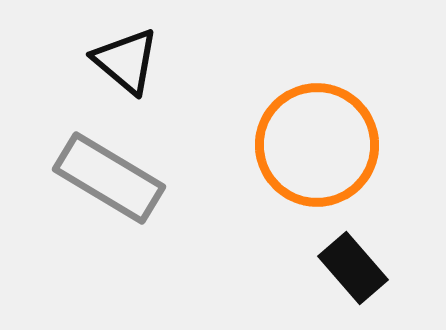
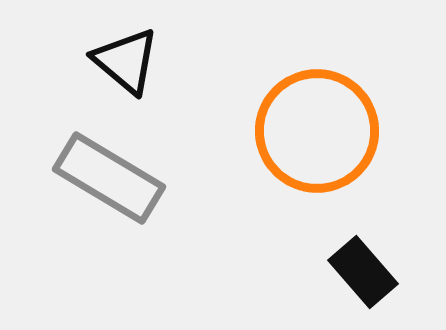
orange circle: moved 14 px up
black rectangle: moved 10 px right, 4 px down
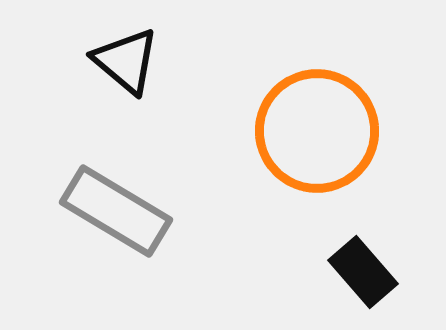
gray rectangle: moved 7 px right, 33 px down
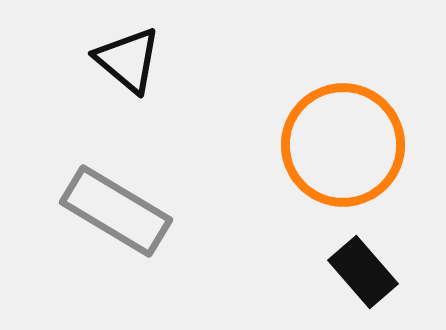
black triangle: moved 2 px right, 1 px up
orange circle: moved 26 px right, 14 px down
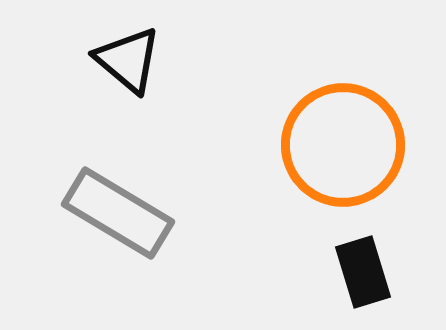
gray rectangle: moved 2 px right, 2 px down
black rectangle: rotated 24 degrees clockwise
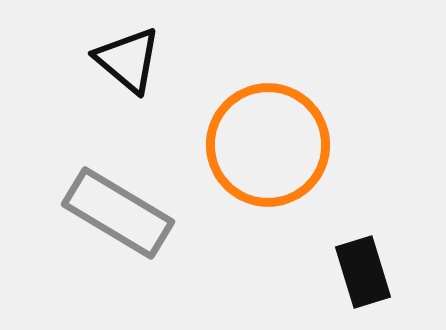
orange circle: moved 75 px left
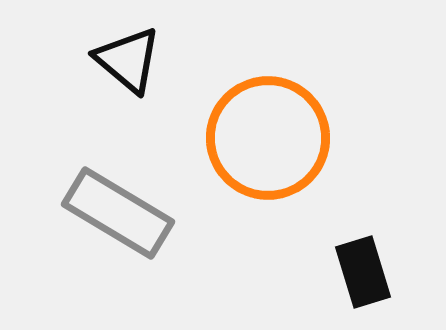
orange circle: moved 7 px up
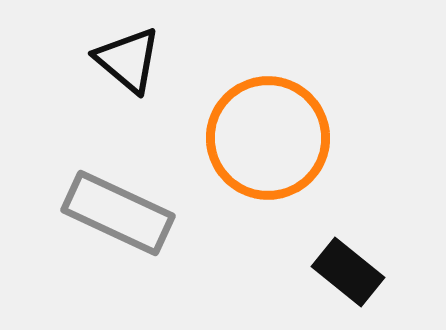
gray rectangle: rotated 6 degrees counterclockwise
black rectangle: moved 15 px left; rotated 34 degrees counterclockwise
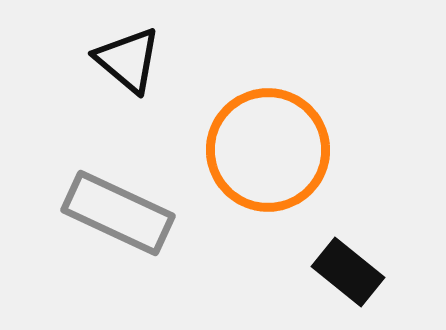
orange circle: moved 12 px down
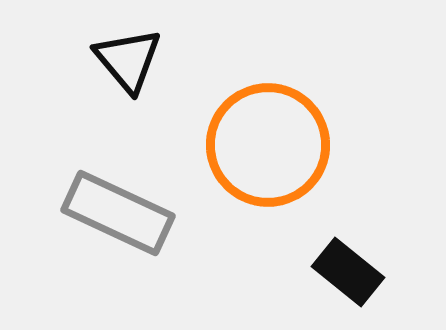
black triangle: rotated 10 degrees clockwise
orange circle: moved 5 px up
